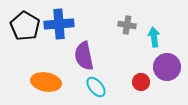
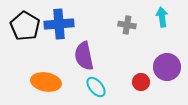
cyan arrow: moved 8 px right, 20 px up
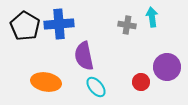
cyan arrow: moved 10 px left
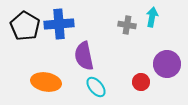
cyan arrow: rotated 18 degrees clockwise
purple circle: moved 3 px up
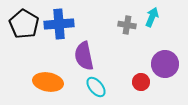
cyan arrow: rotated 12 degrees clockwise
black pentagon: moved 1 px left, 2 px up
purple circle: moved 2 px left
orange ellipse: moved 2 px right
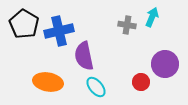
blue cross: moved 7 px down; rotated 8 degrees counterclockwise
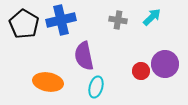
cyan arrow: rotated 24 degrees clockwise
gray cross: moved 9 px left, 5 px up
blue cross: moved 2 px right, 11 px up
red circle: moved 11 px up
cyan ellipse: rotated 55 degrees clockwise
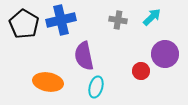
purple circle: moved 10 px up
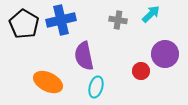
cyan arrow: moved 1 px left, 3 px up
orange ellipse: rotated 16 degrees clockwise
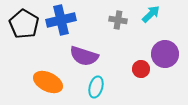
purple semicircle: rotated 60 degrees counterclockwise
red circle: moved 2 px up
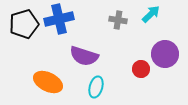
blue cross: moved 2 px left, 1 px up
black pentagon: rotated 24 degrees clockwise
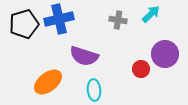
orange ellipse: rotated 64 degrees counterclockwise
cyan ellipse: moved 2 px left, 3 px down; rotated 20 degrees counterclockwise
